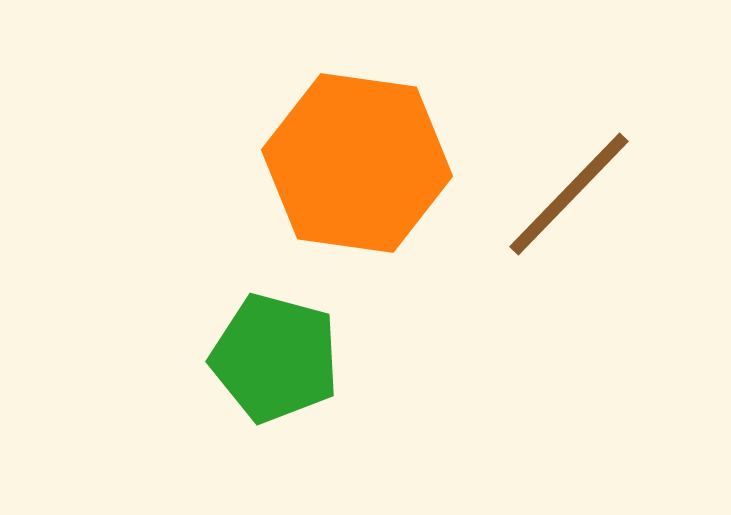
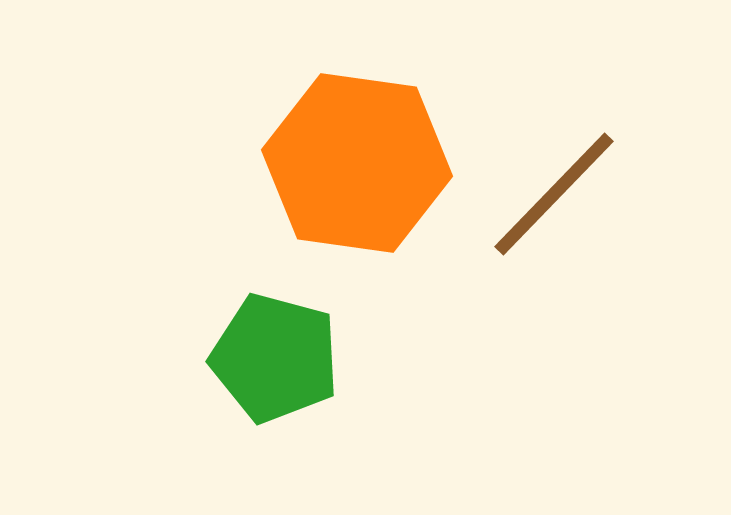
brown line: moved 15 px left
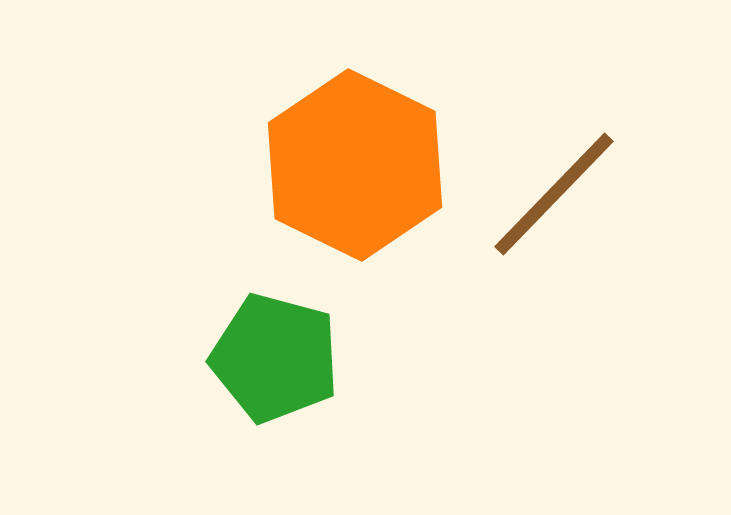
orange hexagon: moved 2 px left, 2 px down; rotated 18 degrees clockwise
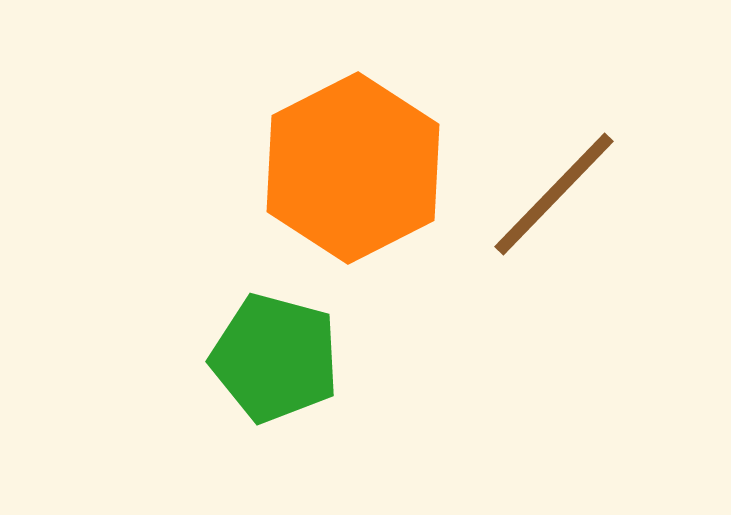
orange hexagon: moved 2 px left, 3 px down; rotated 7 degrees clockwise
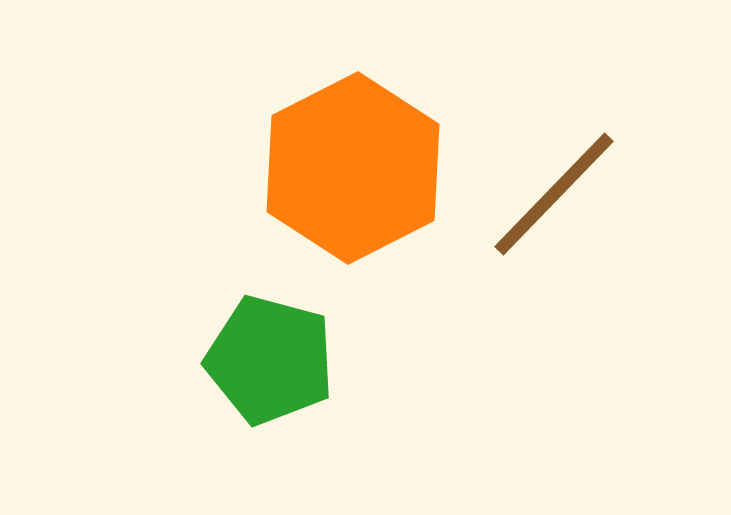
green pentagon: moved 5 px left, 2 px down
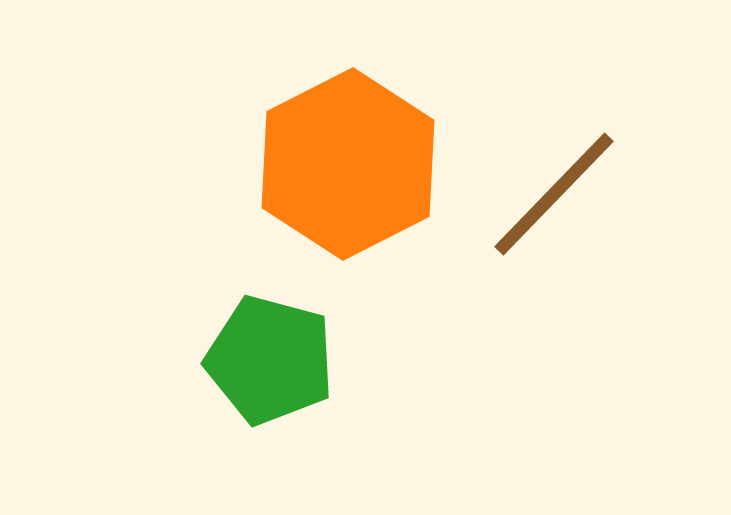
orange hexagon: moved 5 px left, 4 px up
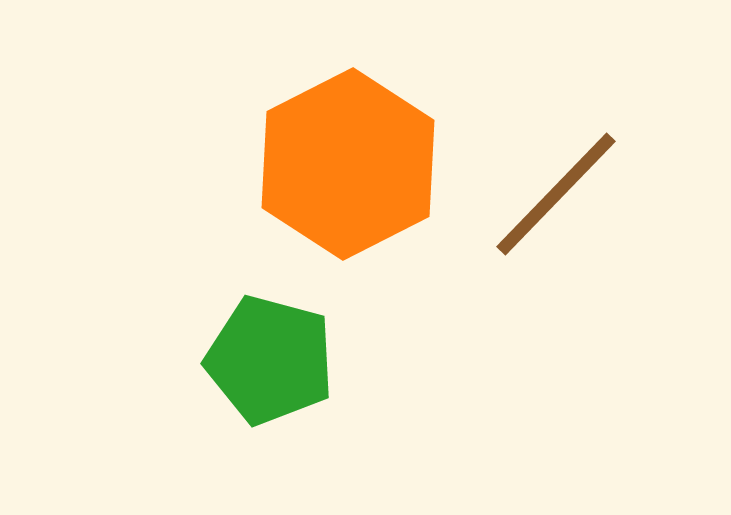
brown line: moved 2 px right
